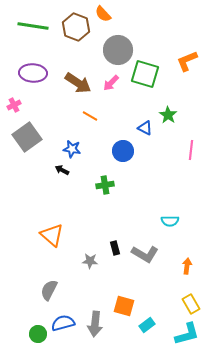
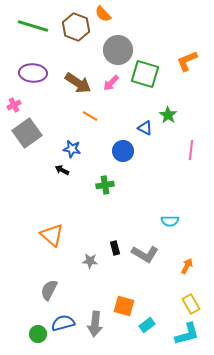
green line: rotated 8 degrees clockwise
gray square: moved 4 px up
orange arrow: rotated 21 degrees clockwise
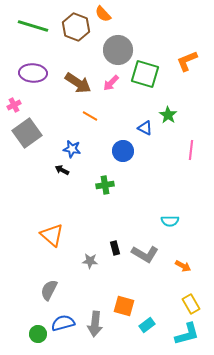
orange arrow: moved 4 px left; rotated 91 degrees clockwise
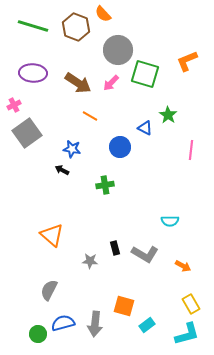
blue circle: moved 3 px left, 4 px up
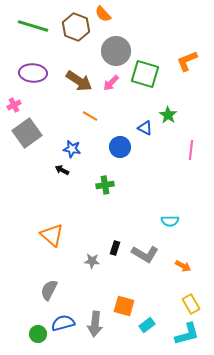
gray circle: moved 2 px left, 1 px down
brown arrow: moved 1 px right, 2 px up
black rectangle: rotated 32 degrees clockwise
gray star: moved 2 px right
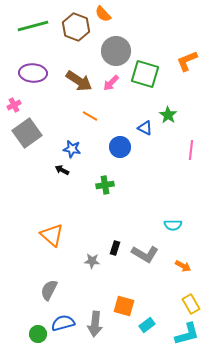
green line: rotated 32 degrees counterclockwise
cyan semicircle: moved 3 px right, 4 px down
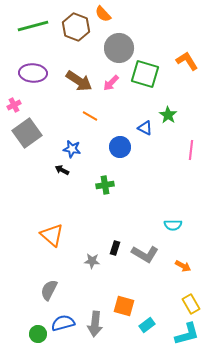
gray circle: moved 3 px right, 3 px up
orange L-shape: rotated 80 degrees clockwise
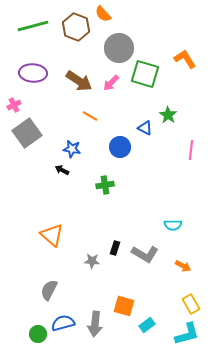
orange L-shape: moved 2 px left, 2 px up
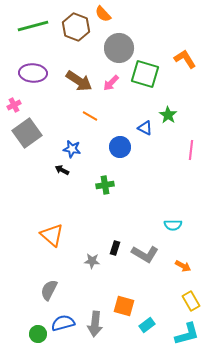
yellow rectangle: moved 3 px up
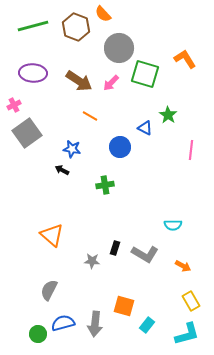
cyan rectangle: rotated 14 degrees counterclockwise
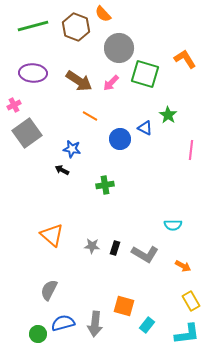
blue circle: moved 8 px up
gray star: moved 15 px up
cyan L-shape: rotated 8 degrees clockwise
